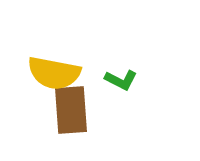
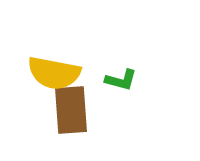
green L-shape: rotated 12 degrees counterclockwise
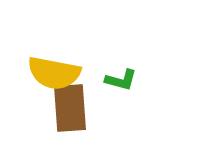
brown rectangle: moved 1 px left, 2 px up
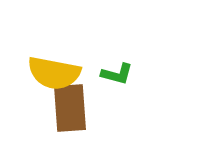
green L-shape: moved 4 px left, 6 px up
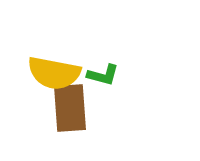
green L-shape: moved 14 px left, 1 px down
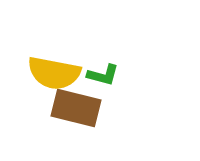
brown rectangle: moved 6 px right; rotated 72 degrees counterclockwise
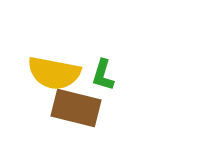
green L-shape: rotated 92 degrees clockwise
